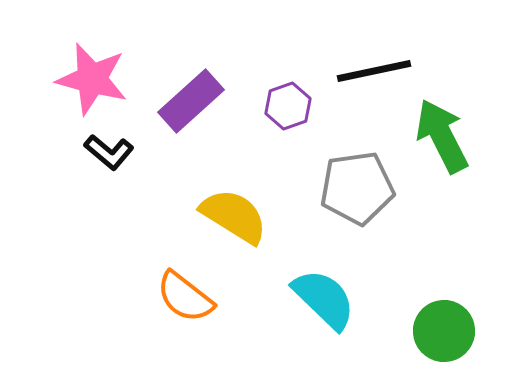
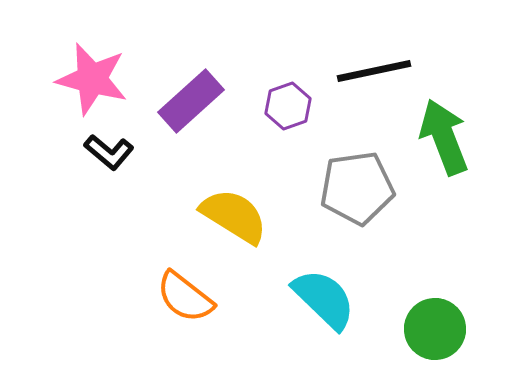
green arrow: moved 2 px right, 1 px down; rotated 6 degrees clockwise
green circle: moved 9 px left, 2 px up
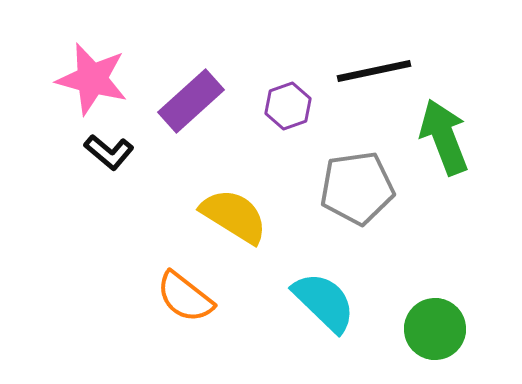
cyan semicircle: moved 3 px down
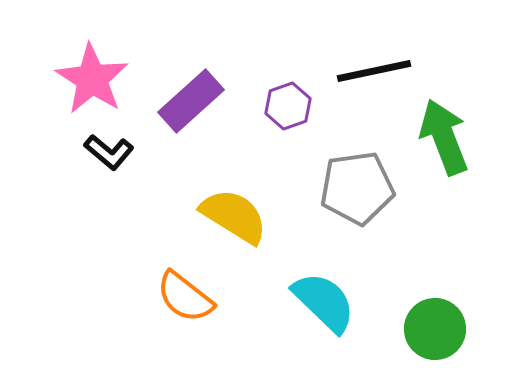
pink star: rotated 18 degrees clockwise
